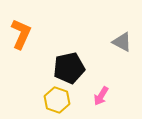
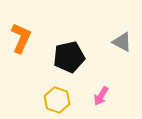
orange L-shape: moved 4 px down
black pentagon: moved 11 px up
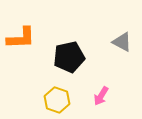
orange L-shape: rotated 64 degrees clockwise
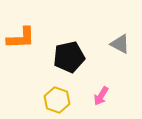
gray triangle: moved 2 px left, 2 px down
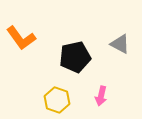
orange L-shape: rotated 56 degrees clockwise
black pentagon: moved 6 px right
pink arrow: rotated 18 degrees counterclockwise
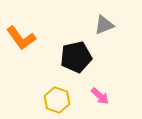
gray triangle: moved 16 px left, 19 px up; rotated 50 degrees counterclockwise
black pentagon: moved 1 px right
pink arrow: moved 1 px left; rotated 60 degrees counterclockwise
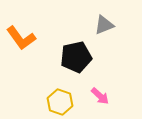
yellow hexagon: moved 3 px right, 2 px down
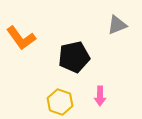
gray triangle: moved 13 px right
black pentagon: moved 2 px left
pink arrow: rotated 48 degrees clockwise
